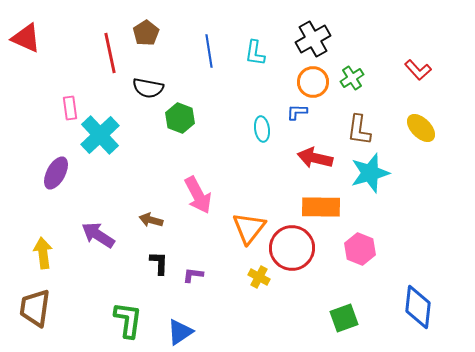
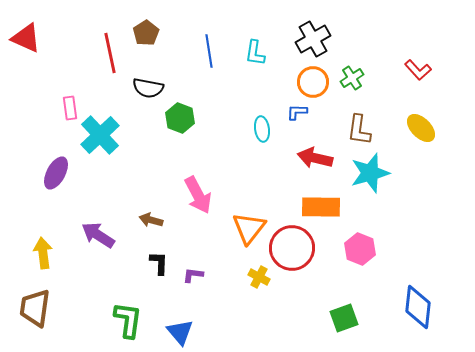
blue triangle: rotated 36 degrees counterclockwise
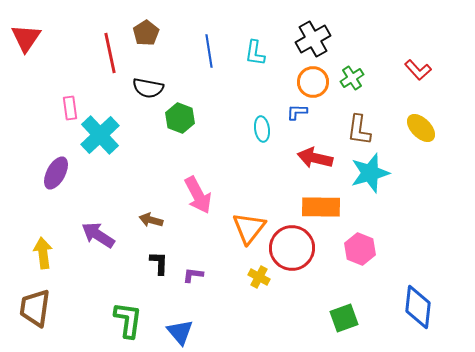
red triangle: rotated 40 degrees clockwise
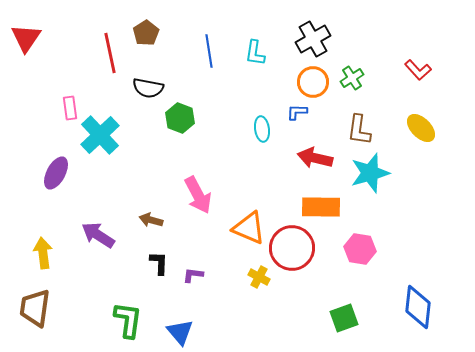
orange triangle: rotated 45 degrees counterclockwise
pink hexagon: rotated 12 degrees counterclockwise
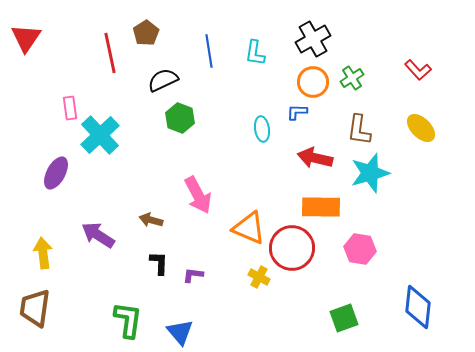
black semicircle: moved 15 px right, 8 px up; rotated 144 degrees clockwise
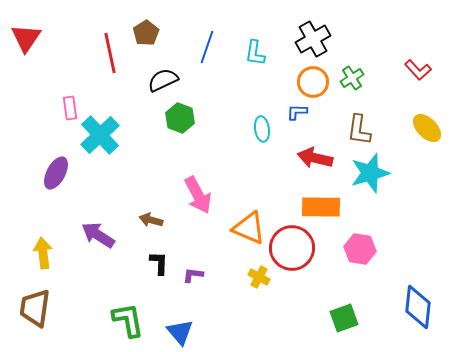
blue line: moved 2 px left, 4 px up; rotated 28 degrees clockwise
yellow ellipse: moved 6 px right
green L-shape: rotated 18 degrees counterclockwise
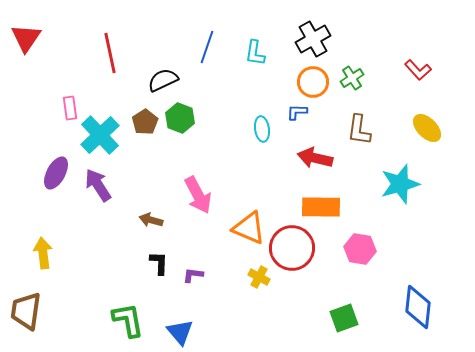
brown pentagon: moved 1 px left, 89 px down
cyan star: moved 30 px right, 11 px down
purple arrow: moved 50 px up; rotated 24 degrees clockwise
brown trapezoid: moved 9 px left, 3 px down
